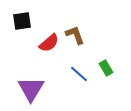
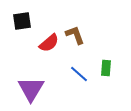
green rectangle: rotated 35 degrees clockwise
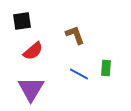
red semicircle: moved 16 px left, 8 px down
blue line: rotated 12 degrees counterclockwise
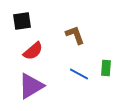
purple triangle: moved 3 px up; rotated 28 degrees clockwise
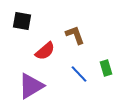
black square: rotated 18 degrees clockwise
red semicircle: moved 12 px right
green rectangle: rotated 21 degrees counterclockwise
blue line: rotated 18 degrees clockwise
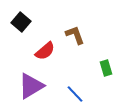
black square: moved 1 px left, 1 px down; rotated 30 degrees clockwise
blue line: moved 4 px left, 20 px down
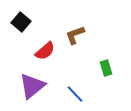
brown L-shape: rotated 90 degrees counterclockwise
purple triangle: moved 1 px right; rotated 8 degrees counterclockwise
